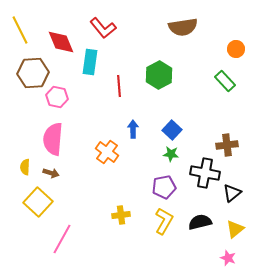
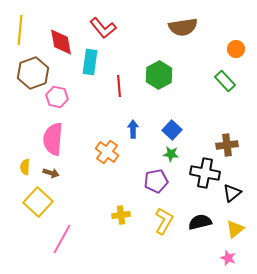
yellow line: rotated 32 degrees clockwise
red diamond: rotated 12 degrees clockwise
brown hexagon: rotated 16 degrees counterclockwise
purple pentagon: moved 8 px left, 6 px up
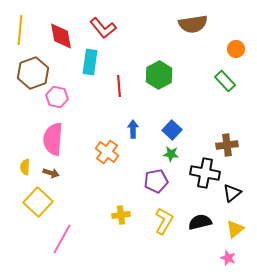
brown semicircle: moved 10 px right, 3 px up
red diamond: moved 6 px up
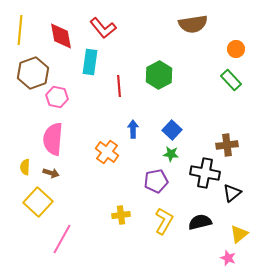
green rectangle: moved 6 px right, 1 px up
yellow triangle: moved 4 px right, 5 px down
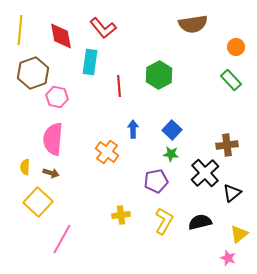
orange circle: moved 2 px up
black cross: rotated 36 degrees clockwise
